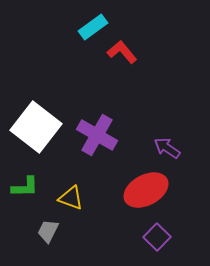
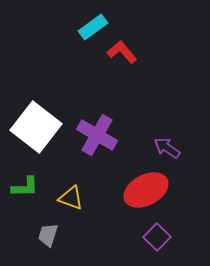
gray trapezoid: moved 4 px down; rotated 10 degrees counterclockwise
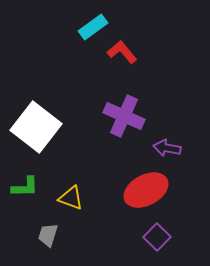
purple cross: moved 27 px right, 19 px up; rotated 6 degrees counterclockwise
purple arrow: rotated 24 degrees counterclockwise
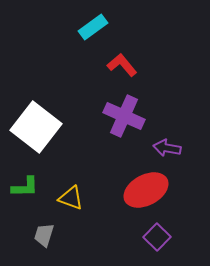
red L-shape: moved 13 px down
gray trapezoid: moved 4 px left
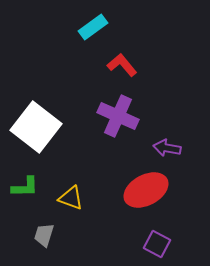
purple cross: moved 6 px left
purple square: moved 7 px down; rotated 16 degrees counterclockwise
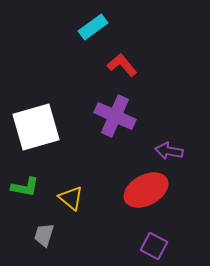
purple cross: moved 3 px left
white square: rotated 36 degrees clockwise
purple arrow: moved 2 px right, 3 px down
green L-shape: rotated 12 degrees clockwise
yellow triangle: rotated 20 degrees clockwise
purple square: moved 3 px left, 2 px down
